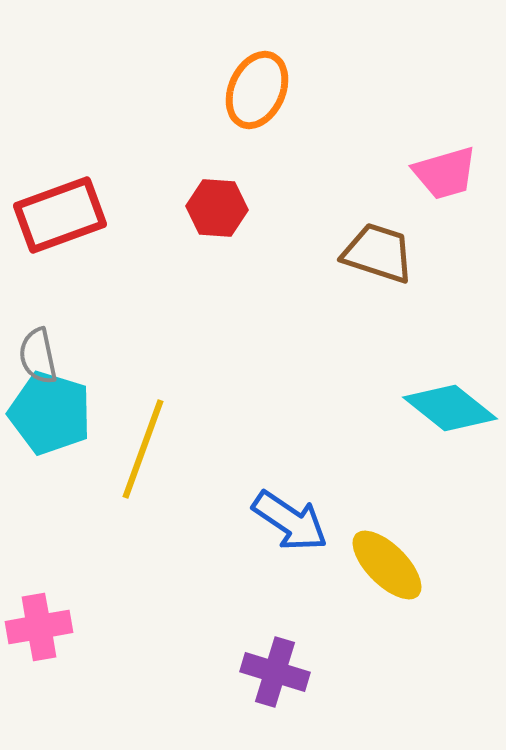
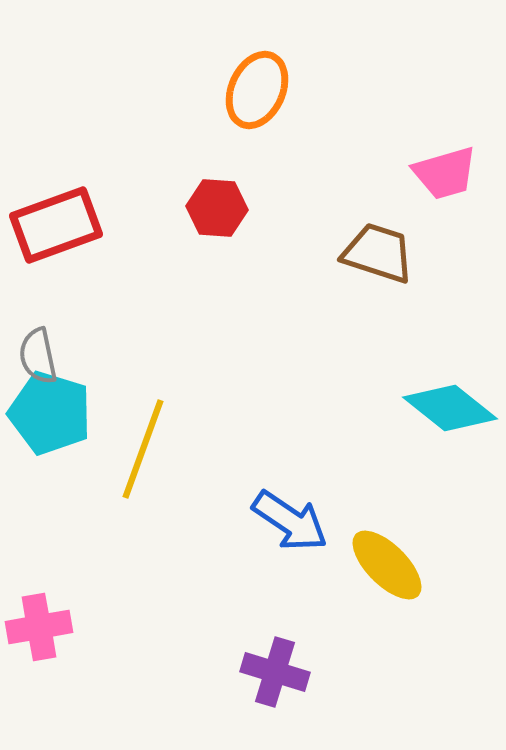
red rectangle: moved 4 px left, 10 px down
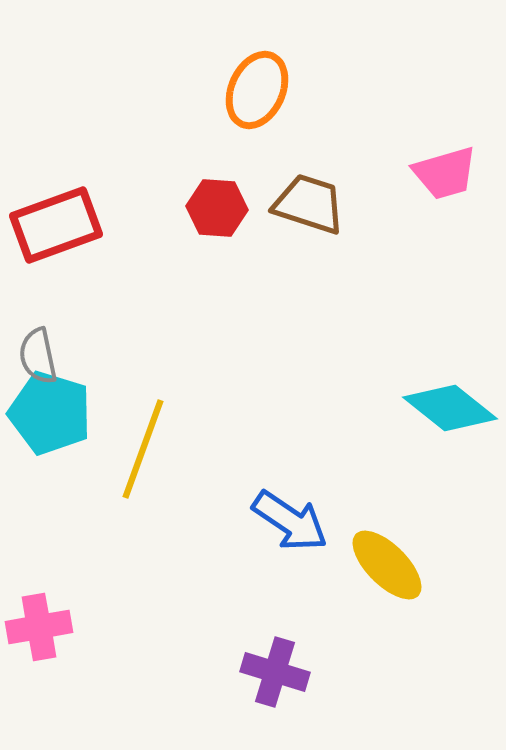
brown trapezoid: moved 69 px left, 49 px up
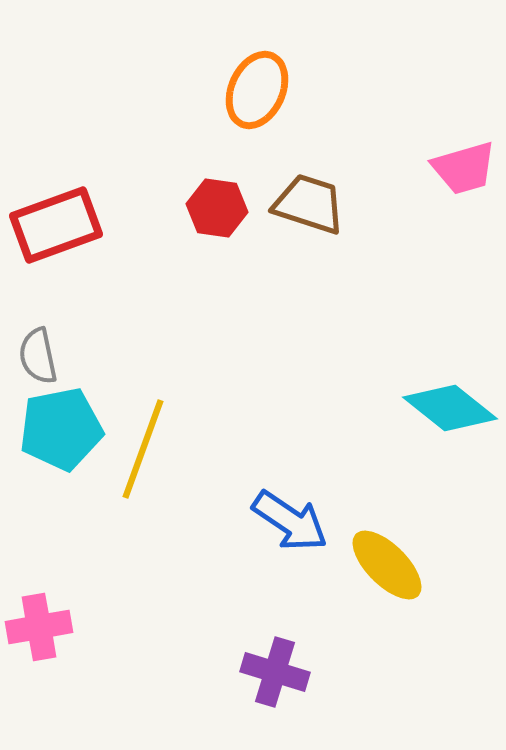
pink trapezoid: moved 19 px right, 5 px up
red hexagon: rotated 4 degrees clockwise
cyan pentagon: moved 11 px right, 16 px down; rotated 28 degrees counterclockwise
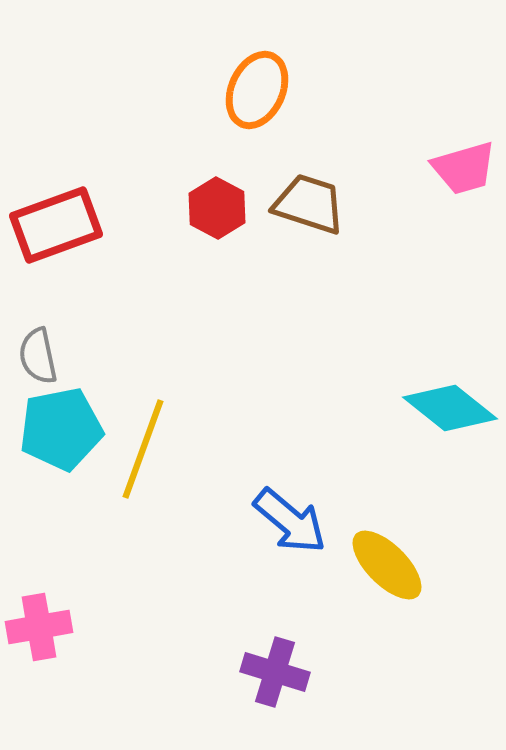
red hexagon: rotated 20 degrees clockwise
blue arrow: rotated 6 degrees clockwise
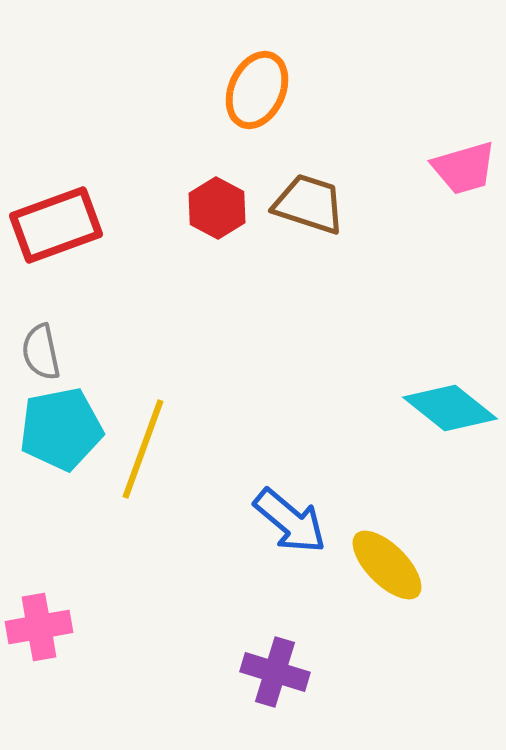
gray semicircle: moved 3 px right, 4 px up
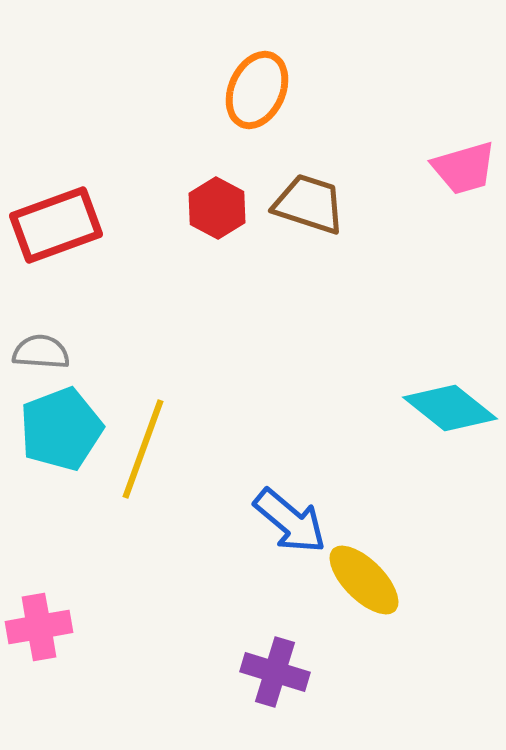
gray semicircle: rotated 106 degrees clockwise
cyan pentagon: rotated 10 degrees counterclockwise
yellow ellipse: moved 23 px left, 15 px down
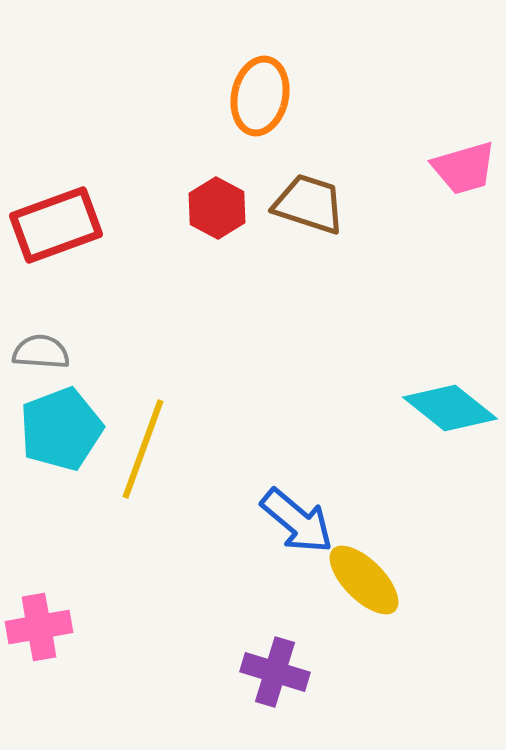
orange ellipse: moved 3 px right, 6 px down; rotated 12 degrees counterclockwise
blue arrow: moved 7 px right
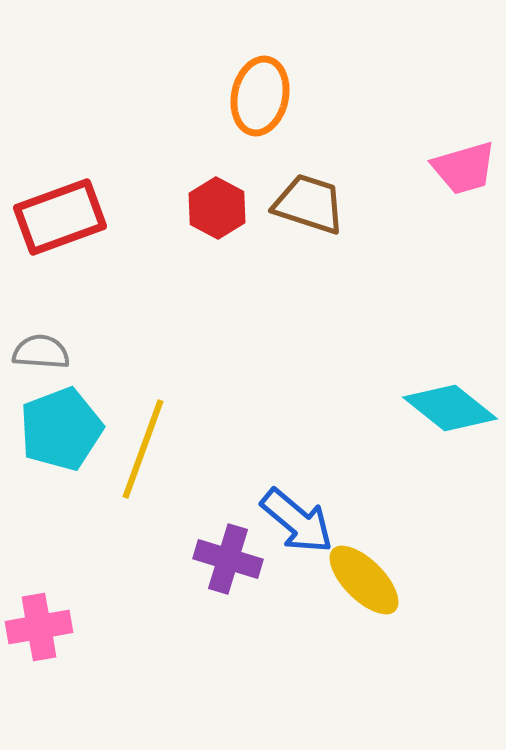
red rectangle: moved 4 px right, 8 px up
purple cross: moved 47 px left, 113 px up
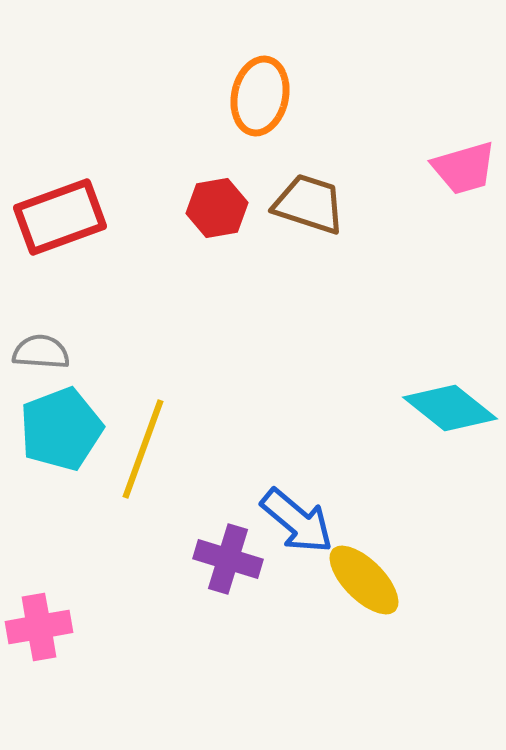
red hexagon: rotated 22 degrees clockwise
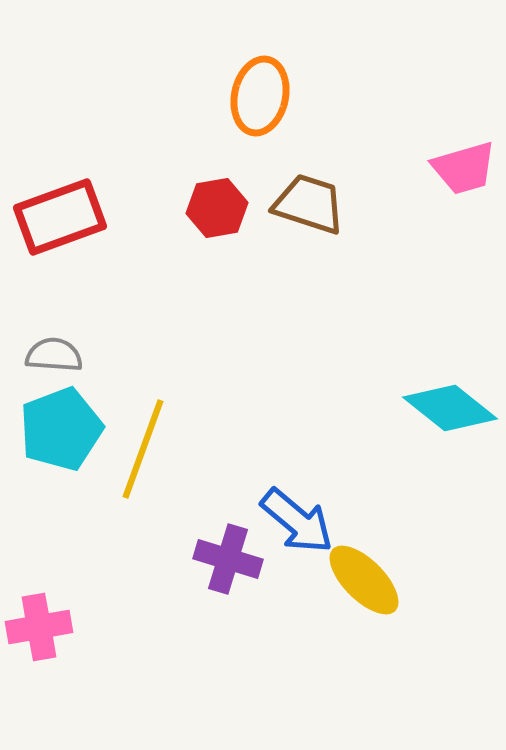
gray semicircle: moved 13 px right, 3 px down
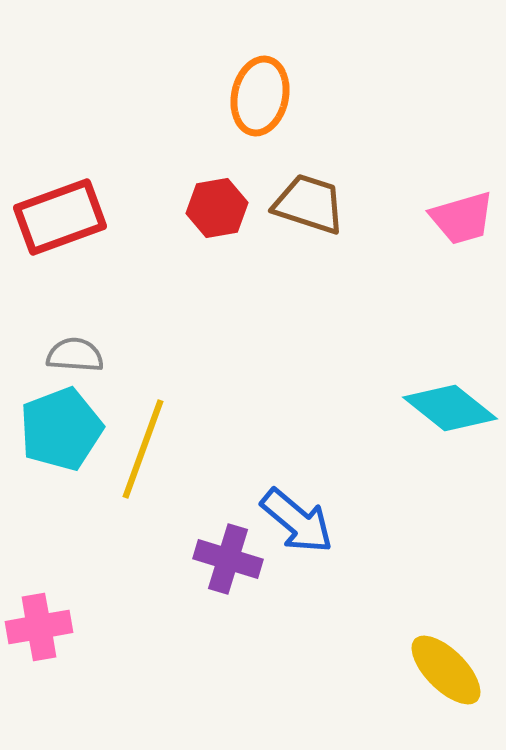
pink trapezoid: moved 2 px left, 50 px down
gray semicircle: moved 21 px right
yellow ellipse: moved 82 px right, 90 px down
